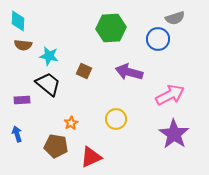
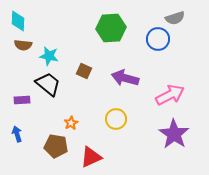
purple arrow: moved 4 px left, 6 px down
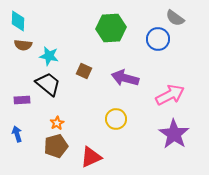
gray semicircle: rotated 54 degrees clockwise
orange star: moved 14 px left
brown pentagon: rotated 25 degrees counterclockwise
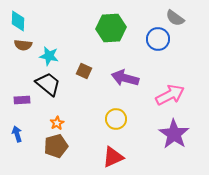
red triangle: moved 22 px right
